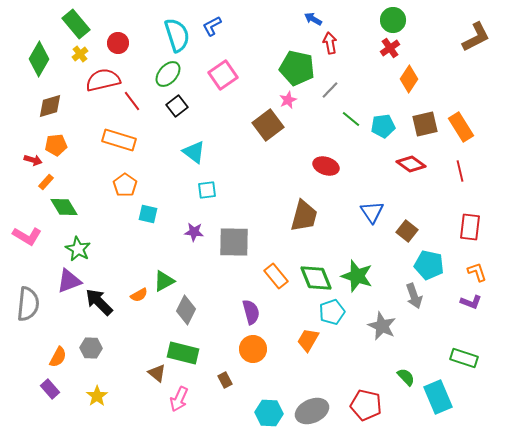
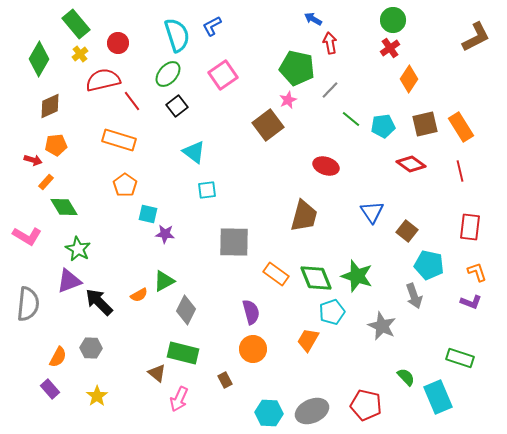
brown diamond at (50, 106): rotated 8 degrees counterclockwise
purple star at (194, 232): moved 29 px left, 2 px down
orange rectangle at (276, 276): moved 2 px up; rotated 15 degrees counterclockwise
green rectangle at (464, 358): moved 4 px left
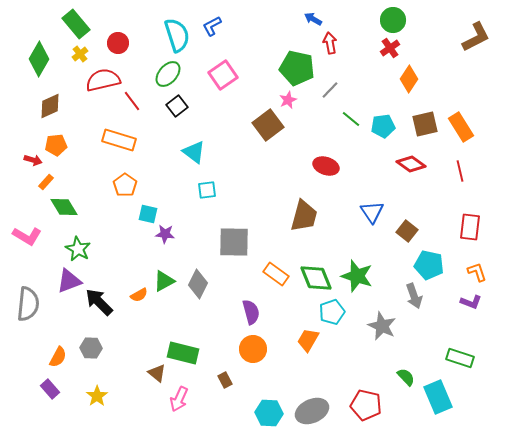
gray diamond at (186, 310): moved 12 px right, 26 px up
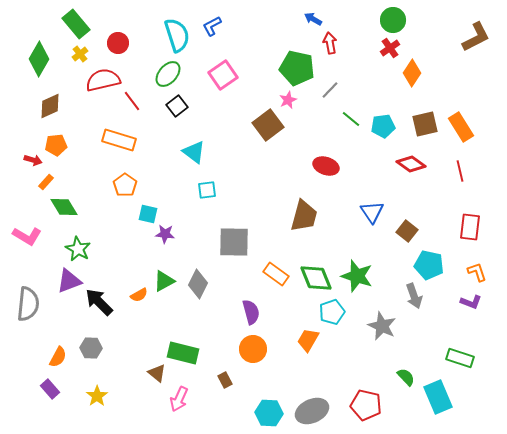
orange diamond at (409, 79): moved 3 px right, 6 px up
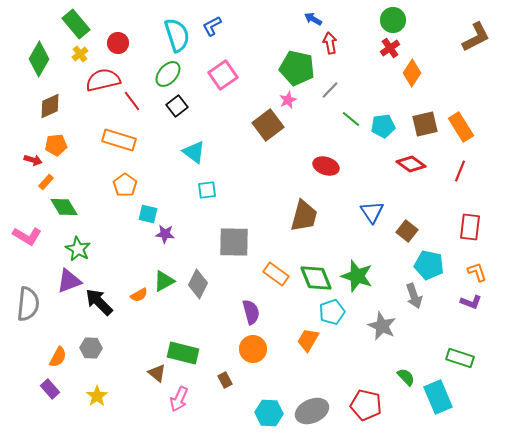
red line at (460, 171): rotated 35 degrees clockwise
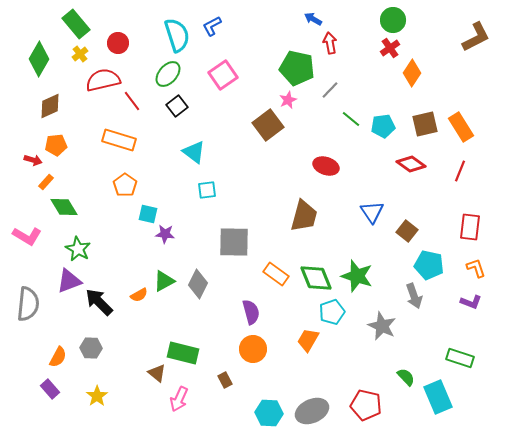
orange L-shape at (477, 272): moved 1 px left, 4 px up
